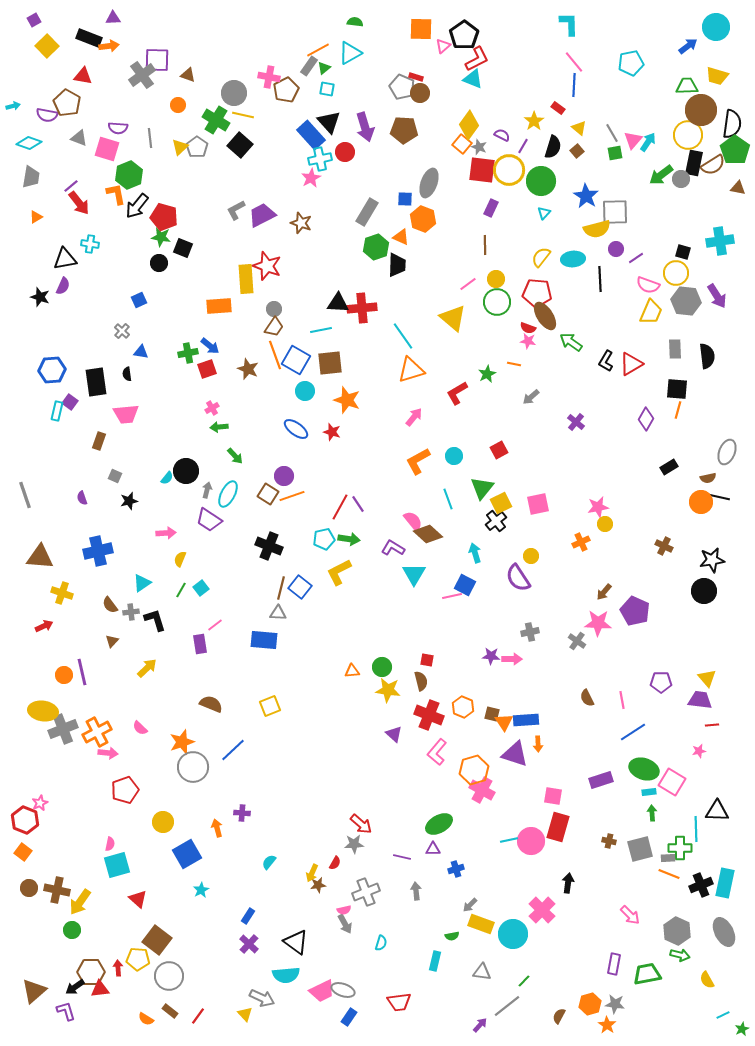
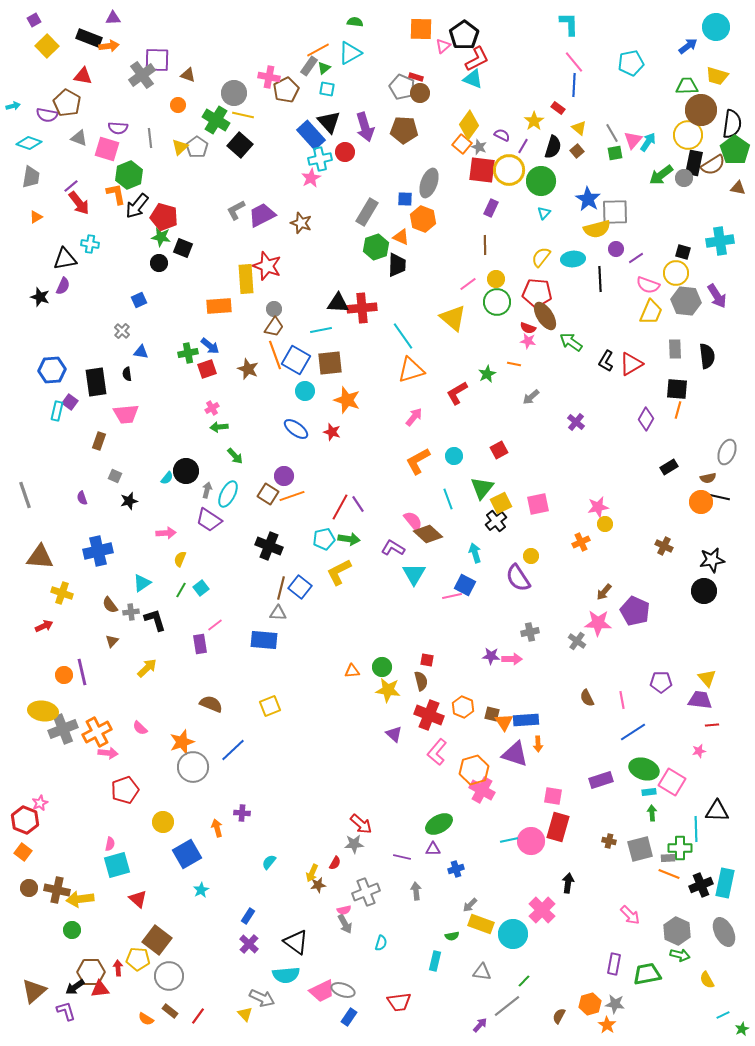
gray circle at (681, 179): moved 3 px right, 1 px up
blue star at (586, 196): moved 2 px right, 3 px down
yellow arrow at (80, 902): moved 3 px up; rotated 48 degrees clockwise
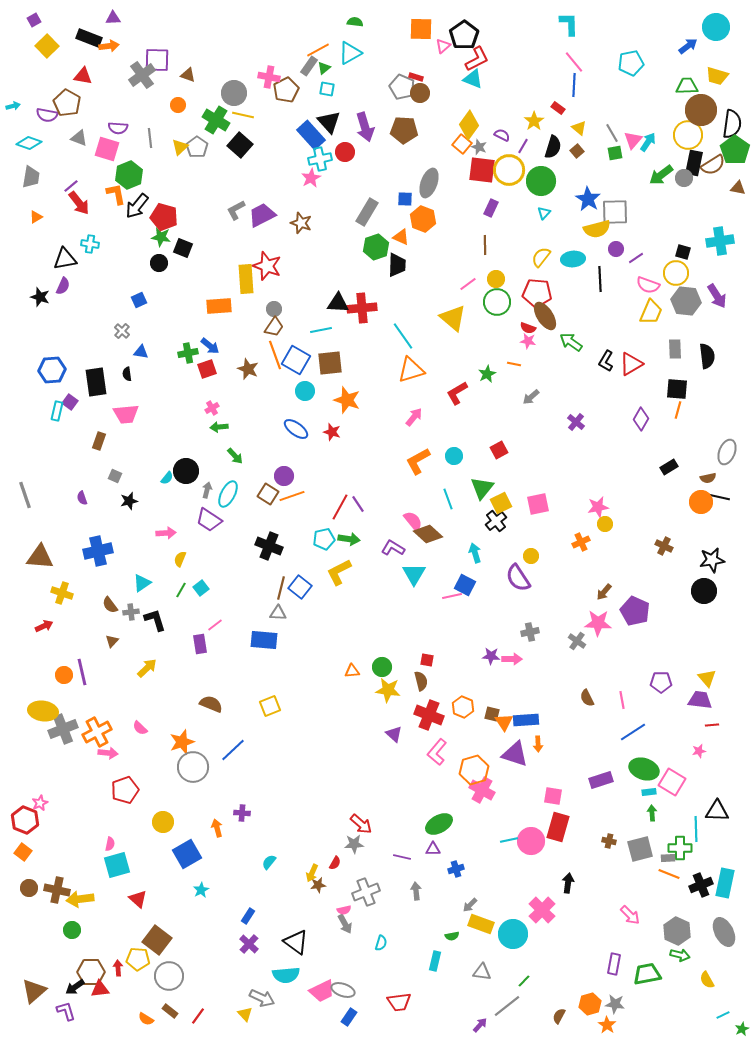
purple diamond at (646, 419): moved 5 px left
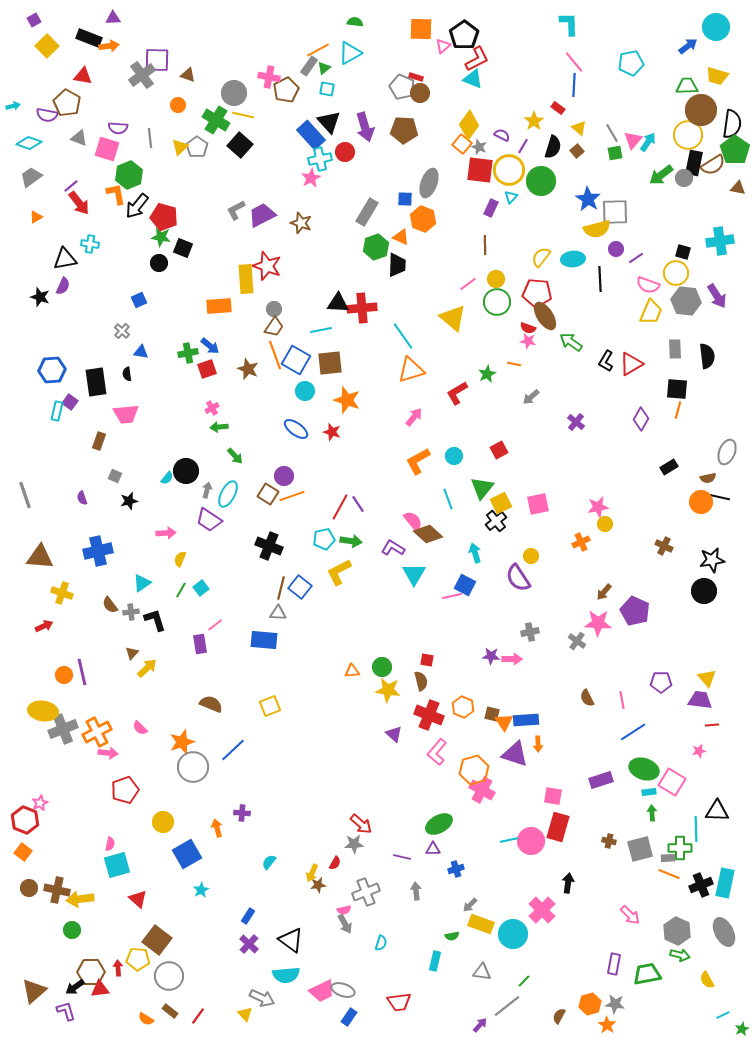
red square at (482, 170): moved 2 px left
gray trapezoid at (31, 177): rotated 135 degrees counterclockwise
cyan triangle at (544, 213): moved 33 px left, 16 px up
green arrow at (349, 539): moved 2 px right, 2 px down
brown triangle at (112, 641): moved 20 px right, 12 px down
black triangle at (296, 942): moved 5 px left, 2 px up
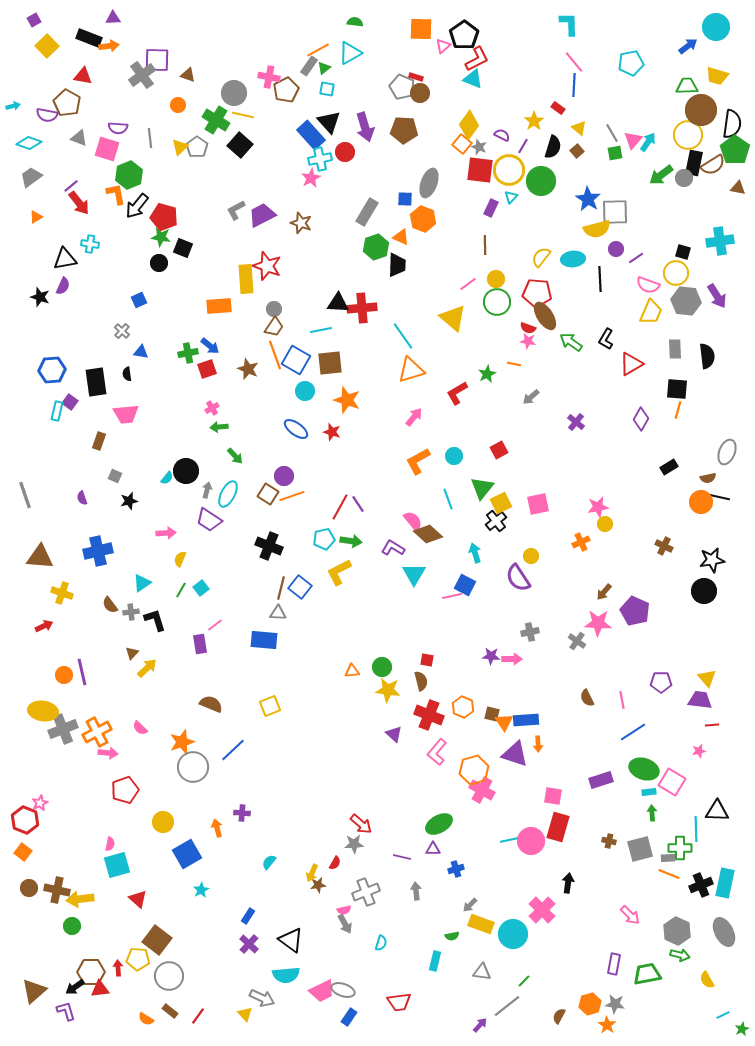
black L-shape at (606, 361): moved 22 px up
green circle at (72, 930): moved 4 px up
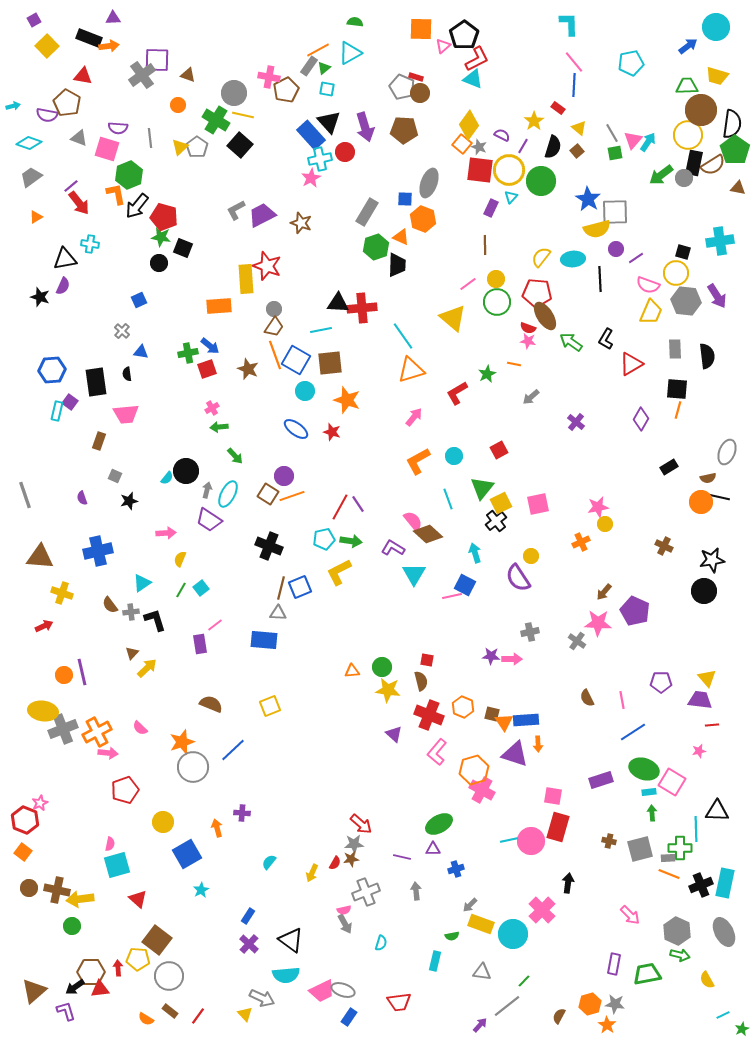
blue square at (300, 587): rotated 30 degrees clockwise
brown star at (318, 885): moved 33 px right, 26 px up
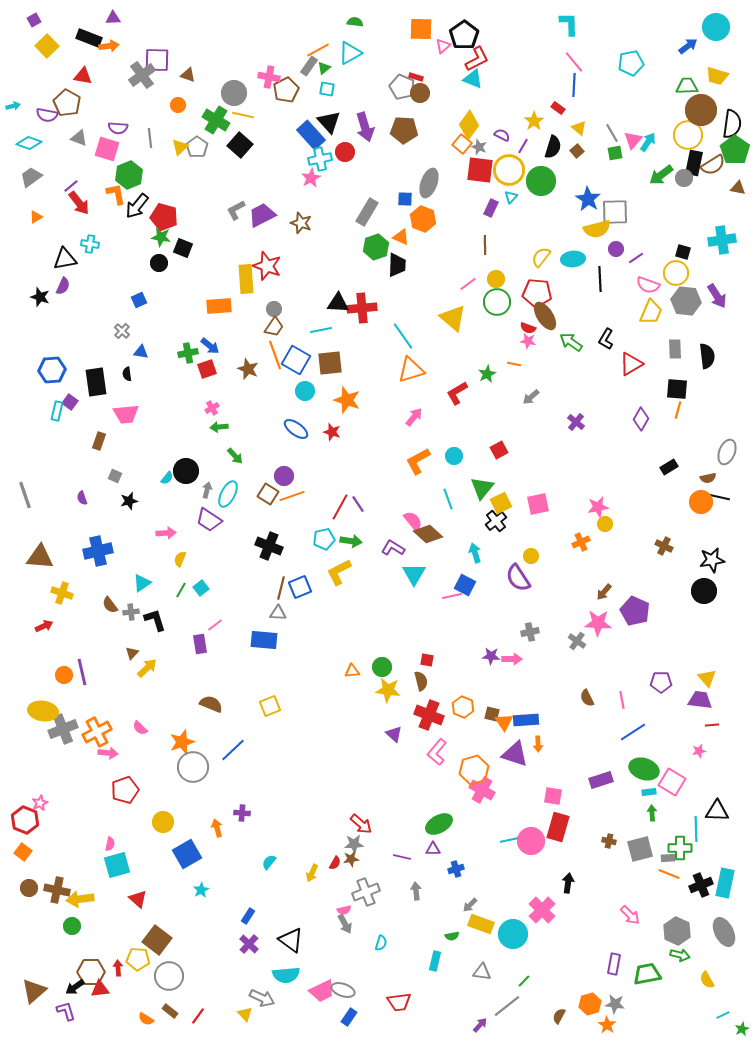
cyan cross at (720, 241): moved 2 px right, 1 px up
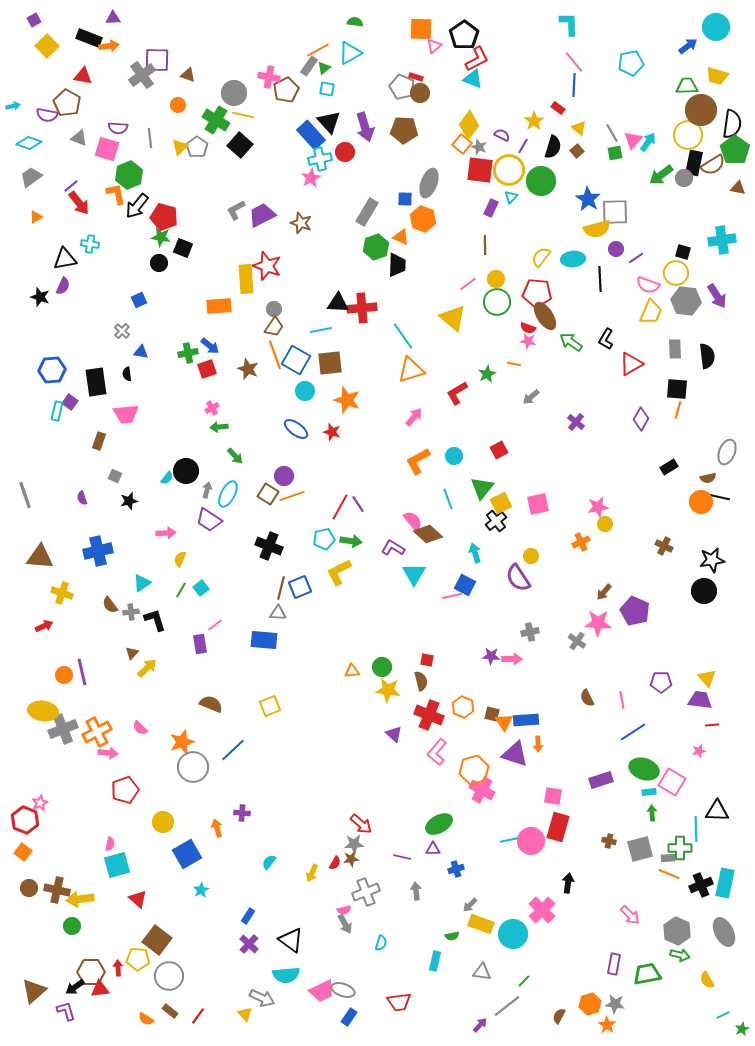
pink triangle at (443, 46): moved 9 px left
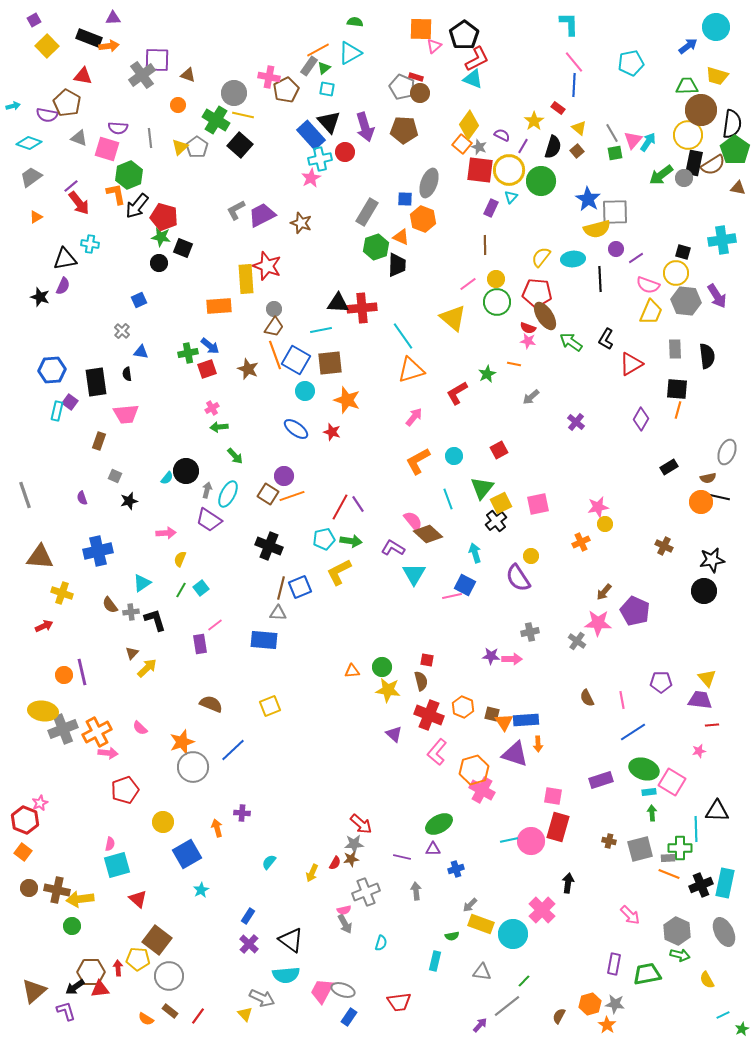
pink trapezoid at (322, 991): rotated 144 degrees clockwise
